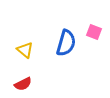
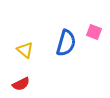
red semicircle: moved 2 px left
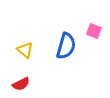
pink square: moved 1 px up
blue semicircle: moved 3 px down
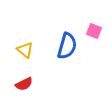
blue semicircle: moved 1 px right
red semicircle: moved 3 px right
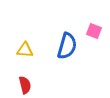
yellow triangle: rotated 36 degrees counterclockwise
red semicircle: moved 1 px right, 1 px down; rotated 78 degrees counterclockwise
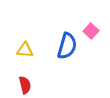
pink square: moved 3 px left; rotated 21 degrees clockwise
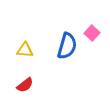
pink square: moved 1 px right, 2 px down
red semicircle: rotated 66 degrees clockwise
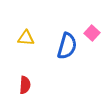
yellow triangle: moved 1 px right, 12 px up
red semicircle: rotated 48 degrees counterclockwise
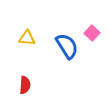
yellow triangle: moved 1 px right
blue semicircle: rotated 48 degrees counterclockwise
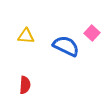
yellow triangle: moved 1 px left, 2 px up
blue semicircle: moved 1 px left; rotated 32 degrees counterclockwise
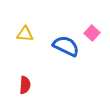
yellow triangle: moved 1 px left, 2 px up
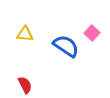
blue semicircle: rotated 8 degrees clockwise
red semicircle: rotated 30 degrees counterclockwise
